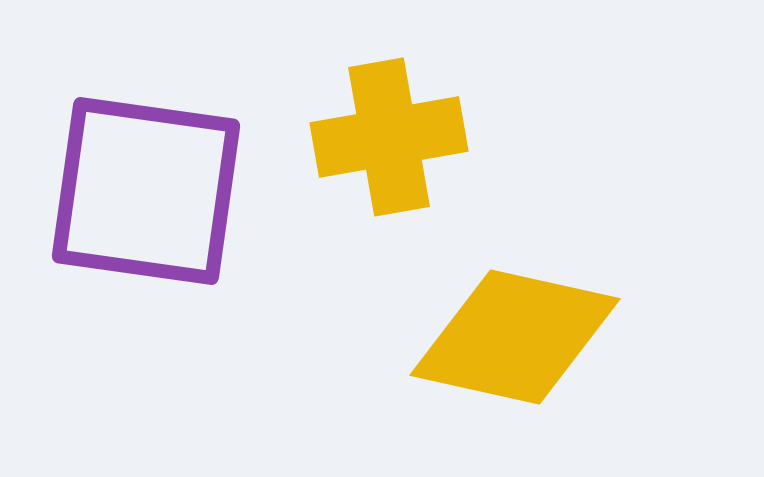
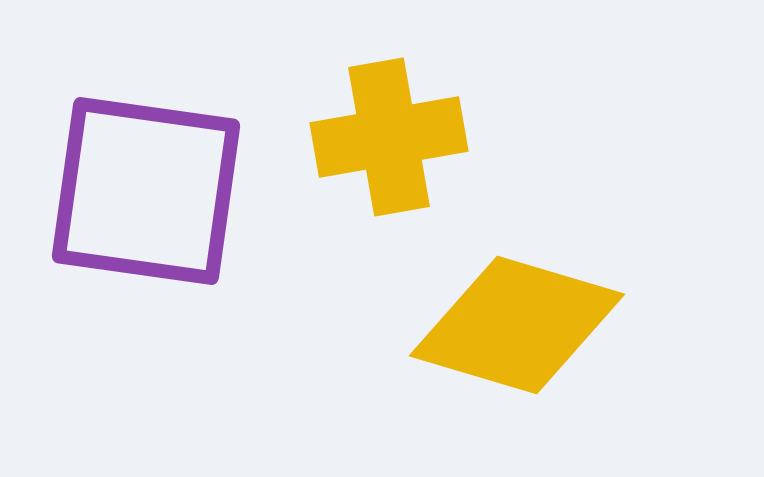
yellow diamond: moved 2 px right, 12 px up; rotated 4 degrees clockwise
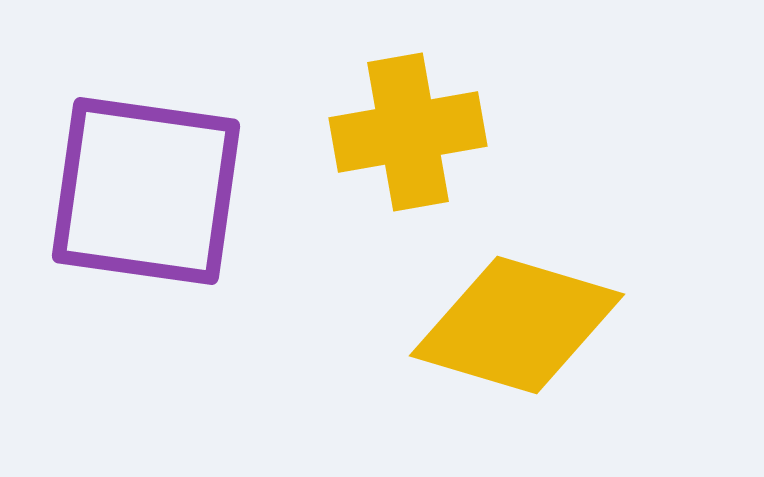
yellow cross: moved 19 px right, 5 px up
